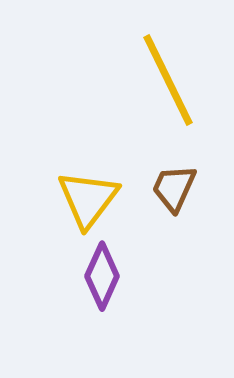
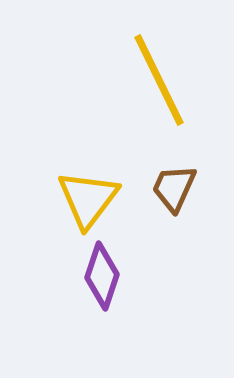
yellow line: moved 9 px left
purple diamond: rotated 6 degrees counterclockwise
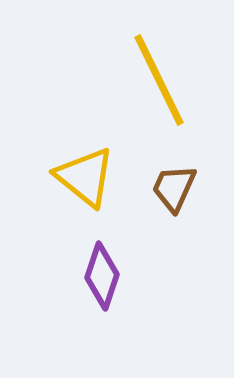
yellow triangle: moved 3 px left, 22 px up; rotated 28 degrees counterclockwise
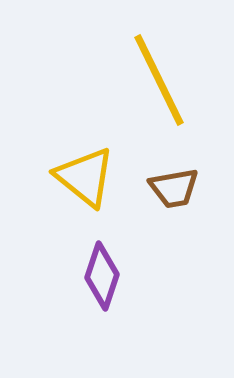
brown trapezoid: rotated 124 degrees counterclockwise
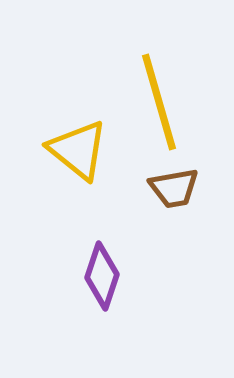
yellow line: moved 22 px down; rotated 10 degrees clockwise
yellow triangle: moved 7 px left, 27 px up
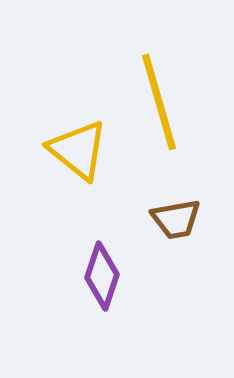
brown trapezoid: moved 2 px right, 31 px down
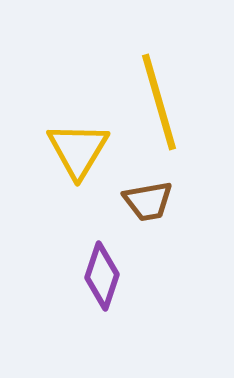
yellow triangle: rotated 22 degrees clockwise
brown trapezoid: moved 28 px left, 18 px up
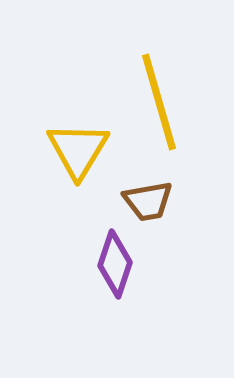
purple diamond: moved 13 px right, 12 px up
